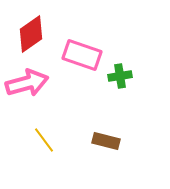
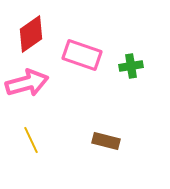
green cross: moved 11 px right, 10 px up
yellow line: moved 13 px left; rotated 12 degrees clockwise
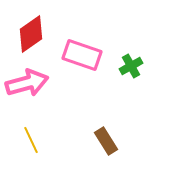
green cross: rotated 20 degrees counterclockwise
brown rectangle: rotated 44 degrees clockwise
